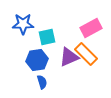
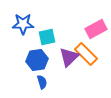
pink rectangle: moved 5 px right, 1 px down
purple triangle: rotated 20 degrees counterclockwise
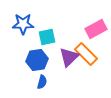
blue semicircle: rotated 32 degrees clockwise
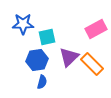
orange rectangle: moved 6 px right, 10 px down
